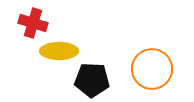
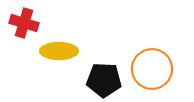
red cross: moved 9 px left
black pentagon: moved 12 px right
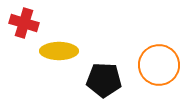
orange circle: moved 7 px right, 4 px up
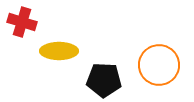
red cross: moved 2 px left, 1 px up
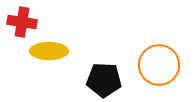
red cross: rotated 8 degrees counterclockwise
yellow ellipse: moved 10 px left
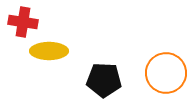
red cross: moved 1 px right
orange circle: moved 7 px right, 8 px down
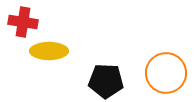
black pentagon: moved 2 px right, 1 px down
